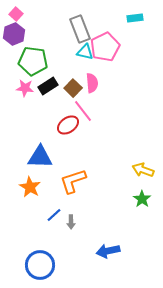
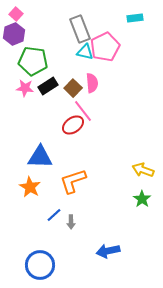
red ellipse: moved 5 px right
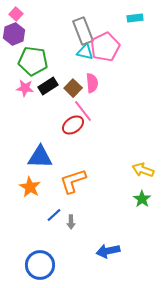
gray rectangle: moved 3 px right, 2 px down
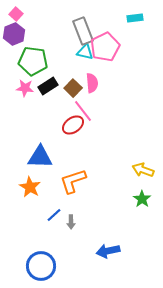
blue circle: moved 1 px right, 1 px down
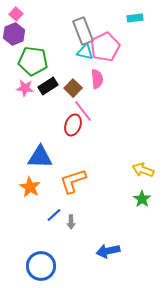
pink semicircle: moved 5 px right, 4 px up
red ellipse: rotated 35 degrees counterclockwise
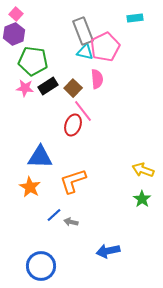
gray arrow: rotated 104 degrees clockwise
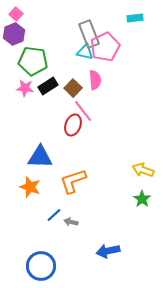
gray rectangle: moved 6 px right, 3 px down
pink semicircle: moved 2 px left, 1 px down
orange star: rotated 10 degrees counterclockwise
